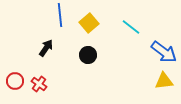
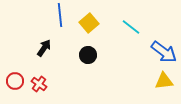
black arrow: moved 2 px left
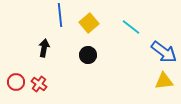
black arrow: rotated 24 degrees counterclockwise
red circle: moved 1 px right, 1 px down
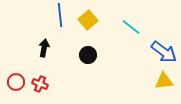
yellow square: moved 1 px left, 3 px up
red cross: moved 1 px right; rotated 14 degrees counterclockwise
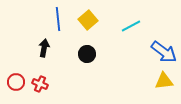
blue line: moved 2 px left, 4 px down
cyan line: moved 1 px up; rotated 66 degrees counterclockwise
black circle: moved 1 px left, 1 px up
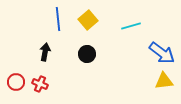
cyan line: rotated 12 degrees clockwise
black arrow: moved 1 px right, 4 px down
blue arrow: moved 2 px left, 1 px down
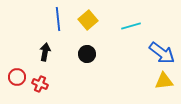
red circle: moved 1 px right, 5 px up
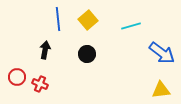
black arrow: moved 2 px up
yellow triangle: moved 3 px left, 9 px down
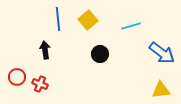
black arrow: rotated 18 degrees counterclockwise
black circle: moved 13 px right
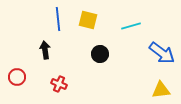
yellow square: rotated 36 degrees counterclockwise
red cross: moved 19 px right
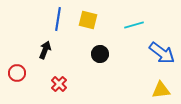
blue line: rotated 15 degrees clockwise
cyan line: moved 3 px right, 1 px up
black arrow: rotated 30 degrees clockwise
red circle: moved 4 px up
red cross: rotated 21 degrees clockwise
